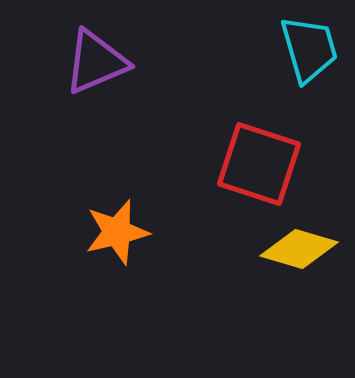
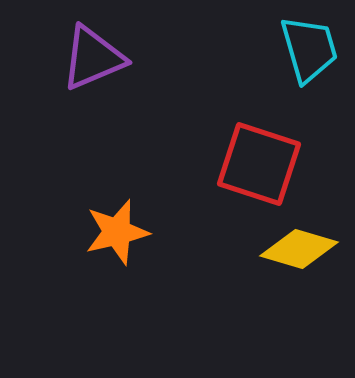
purple triangle: moved 3 px left, 4 px up
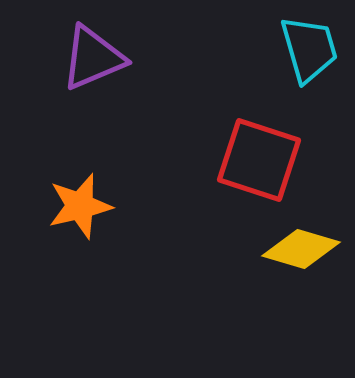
red square: moved 4 px up
orange star: moved 37 px left, 26 px up
yellow diamond: moved 2 px right
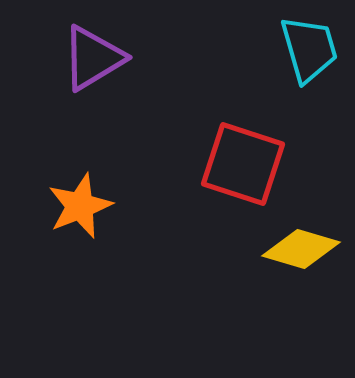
purple triangle: rotated 8 degrees counterclockwise
red square: moved 16 px left, 4 px down
orange star: rotated 8 degrees counterclockwise
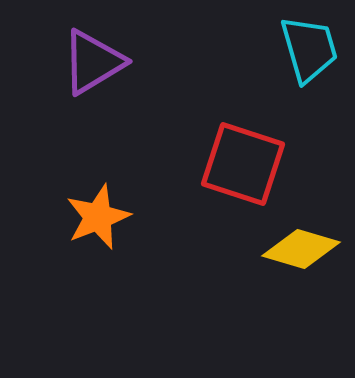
purple triangle: moved 4 px down
orange star: moved 18 px right, 11 px down
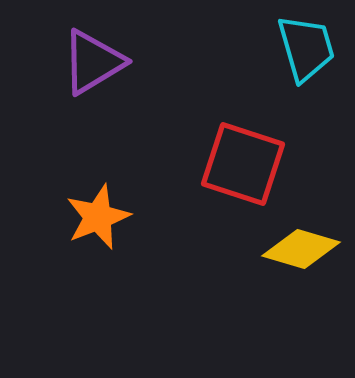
cyan trapezoid: moved 3 px left, 1 px up
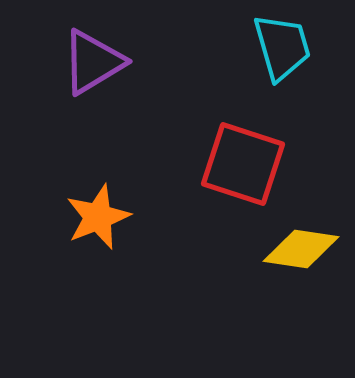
cyan trapezoid: moved 24 px left, 1 px up
yellow diamond: rotated 8 degrees counterclockwise
